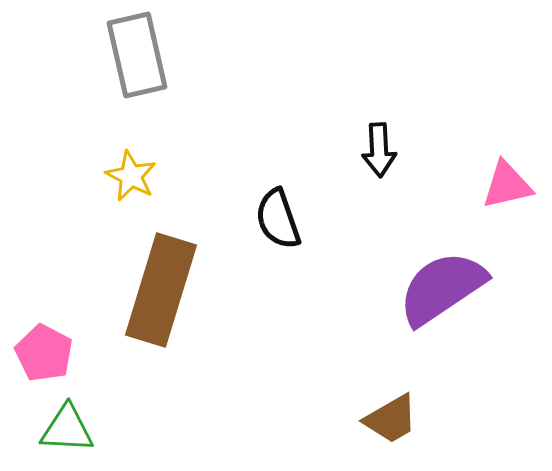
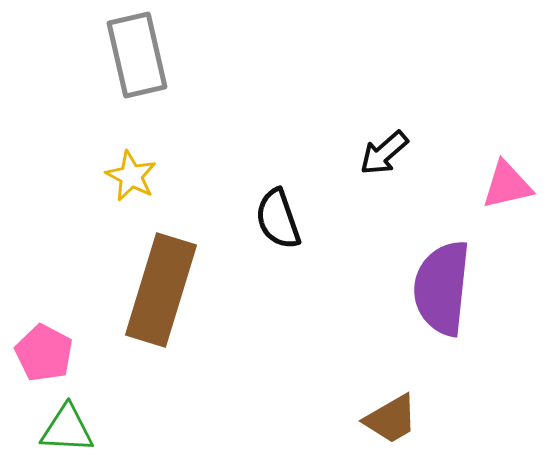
black arrow: moved 5 px right, 3 px down; rotated 52 degrees clockwise
purple semicircle: rotated 50 degrees counterclockwise
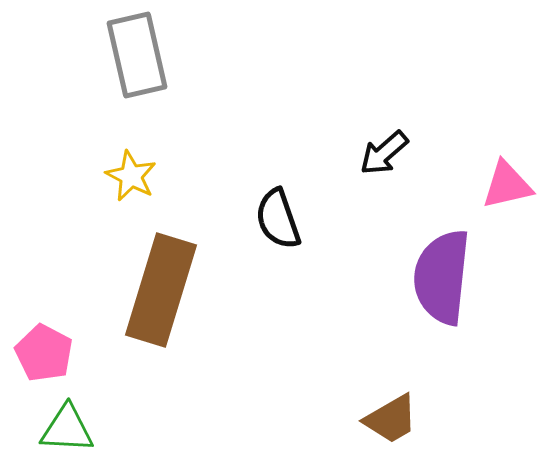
purple semicircle: moved 11 px up
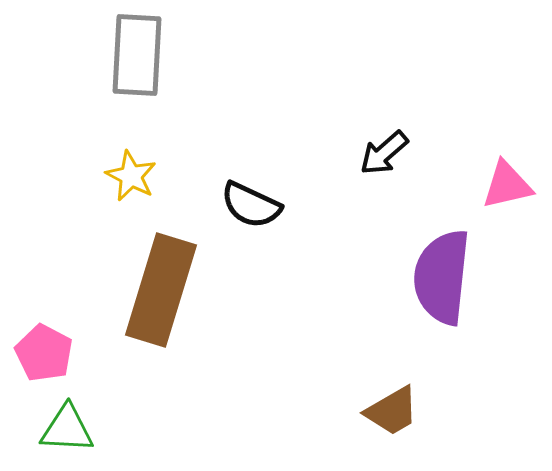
gray rectangle: rotated 16 degrees clockwise
black semicircle: moved 27 px left, 14 px up; rotated 46 degrees counterclockwise
brown trapezoid: moved 1 px right, 8 px up
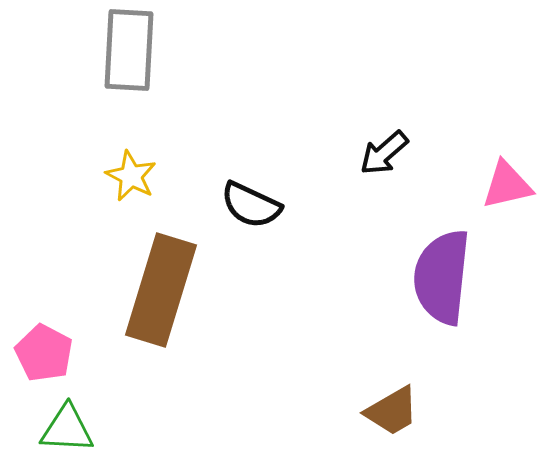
gray rectangle: moved 8 px left, 5 px up
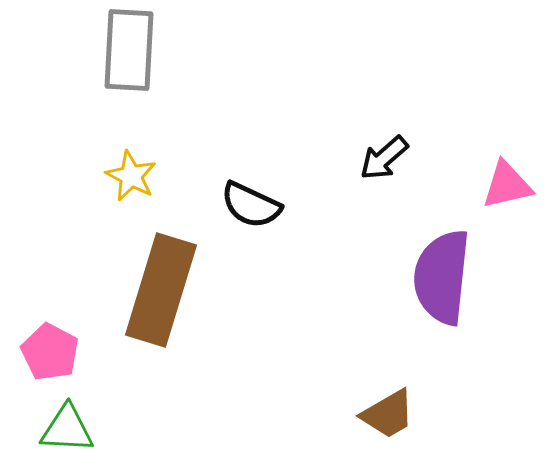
black arrow: moved 5 px down
pink pentagon: moved 6 px right, 1 px up
brown trapezoid: moved 4 px left, 3 px down
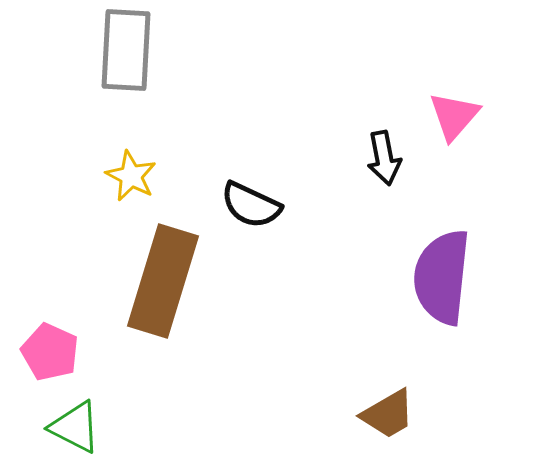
gray rectangle: moved 3 px left
black arrow: rotated 60 degrees counterclockwise
pink triangle: moved 53 px left, 69 px up; rotated 36 degrees counterclockwise
brown rectangle: moved 2 px right, 9 px up
pink pentagon: rotated 4 degrees counterclockwise
green triangle: moved 8 px right, 2 px up; rotated 24 degrees clockwise
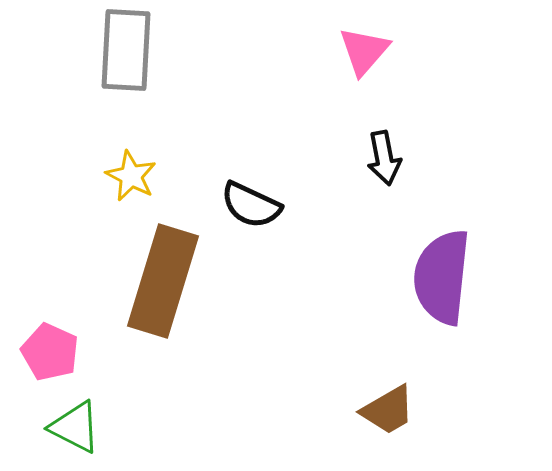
pink triangle: moved 90 px left, 65 px up
brown trapezoid: moved 4 px up
